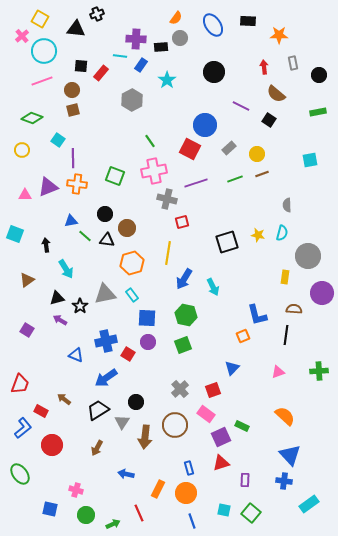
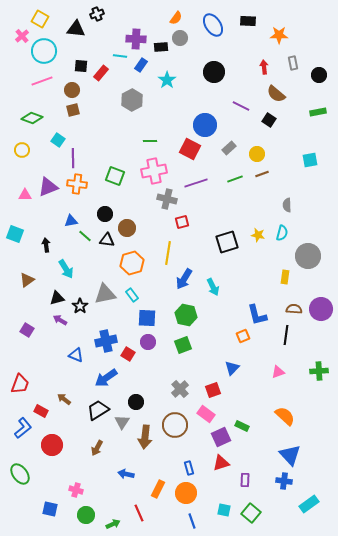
green line at (150, 141): rotated 56 degrees counterclockwise
purple circle at (322, 293): moved 1 px left, 16 px down
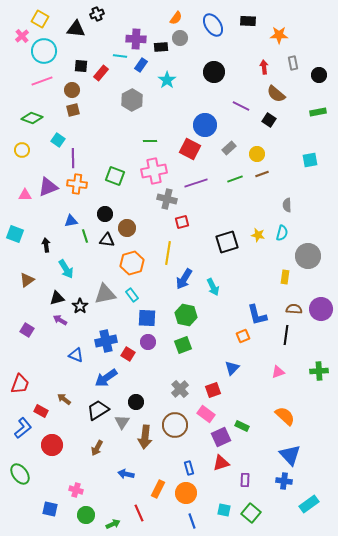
green line at (85, 236): rotated 32 degrees clockwise
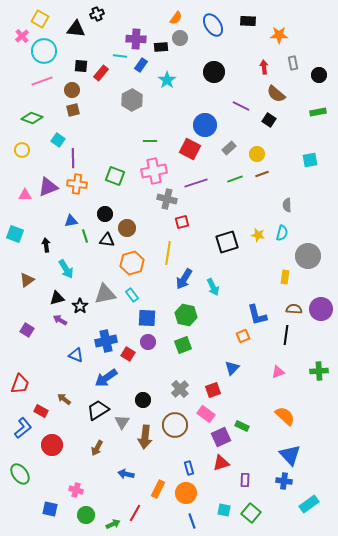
black circle at (136, 402): moved 7 px right, 2 px up
red line at (139, 513): moved 4 px left; rotated 54 degrees clockwise
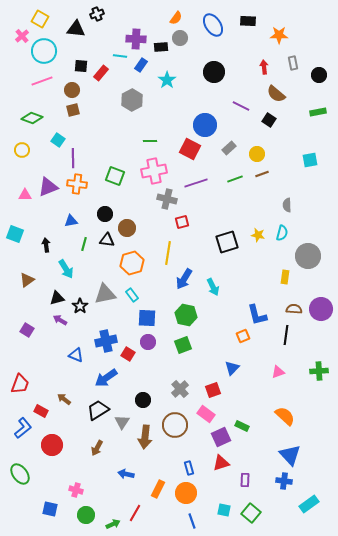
green line at (85, 236): moved 1 px left, 8 px down; rotated 32 degrees clockwise
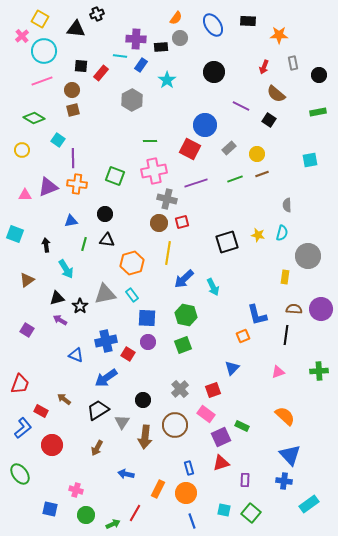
red arrow at (264, 67): rotated 152 degrees counterclockwise
green diamond at (32, 118): moved 2 px right; rotated 10 degrees clockwise
brown circle at (127, 228): moved 32 px right, 5 px up
blue arrow at (184, 279): rotated 15 degrees clockwise
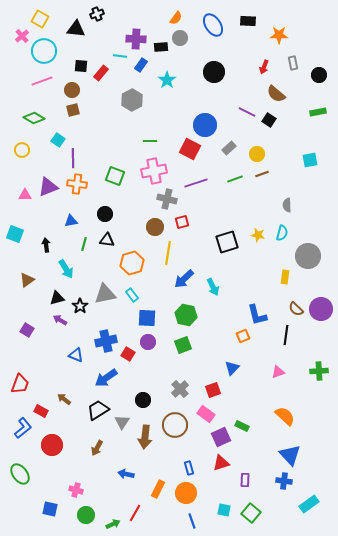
purple line at (241, 106): moved 6 px right, 6 px down
brown circle at (159, 223): moved 4 px left, 4 px down
brown semicircle at (294, 309): moved 2 px right; rotated 140 degrees counterclockwise
